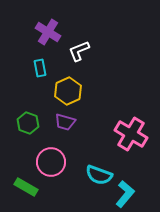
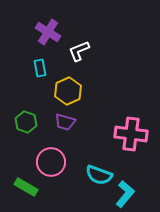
green hexagon: moved 2 px left, 1 px up
pink cross: rotated 24 degrees counterclockwise
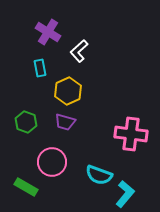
white L-shape: rotated 20 degrees counterclockwise
pink circle: moved 1 px right
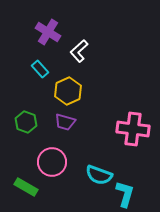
cyan rectangle: moved 1 px down; rotated 30 degrees counterclockwise
pink cross: moved 2 px right, 5 px up
cyan L-shape: rotated 24 degrees counterclockwise
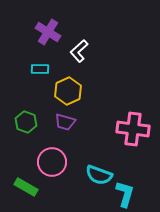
cyan rectangle: rotated 48 degrees counterclockwise
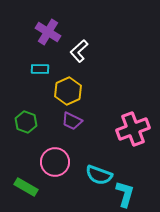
purple trapezoid: moved 7 px right, 1 px up; rotated 10 degrees clockwise
pink cross: rotated 28 degrees counterclockwise
pink circle: moved 3 px right
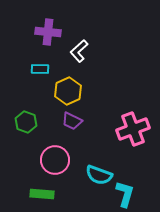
purple cross: rotated 25 degrees counterclockwise
pink circle: moved 2 px up
green rectangle: moved 16 px right, 7 px down; rotated 25 degrees counterclockwise
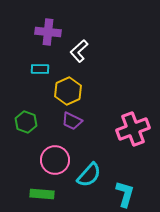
cyan semicircle: moved 10 px left; rotated 68 degrees counterclockwise
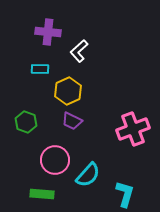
cyan semicircle: moved 1 px left
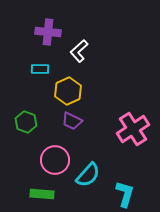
pink cross: rotated 12 degrees counterclockwise
